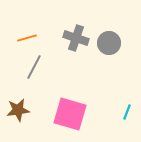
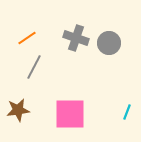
orange line: rotated 18 degrees counterclockwise
pink square: rotated 16 degrees counterclockwise
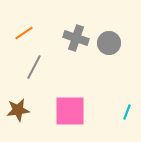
orange line: moved 3 px left, 5 px up
pink square: moved 3 px up
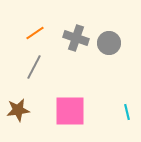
orange line: moved 11 px right
cyan line: rotated 35 degrees counterclockwise
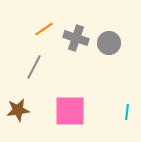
orange line: moved 9 px right, 4 px up
cyan line: rotated 21 degrees clockwise
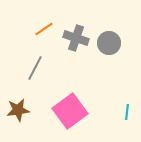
gray line: moved 1 px right, 1 px down
pink square: rotated 36 degrees counterclockwise
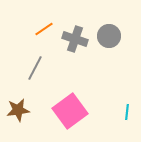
gray cross: moved 1 px left, 1 px down
gray circle: moved 7 px up
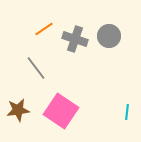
gray line: moved 1 px right; rotated 65 degrees counterclockwise
pink square: moved 9 px left; rotated 20 degrees counterclockwise
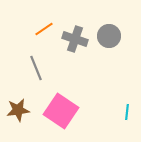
gray line: rotated 15 degrees clockwise
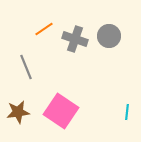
gray line: moved 10 px left, 1 px up
brown star: moved 2 px down
